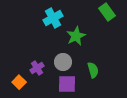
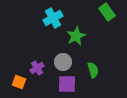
orange square: rotated 24 degrees counterclockwise
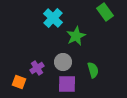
green rectangle: moved 2 px left
cyan cross: rotated 18 degrees counterclockwise
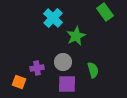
purple cross: rotated 24 degrees clockwise
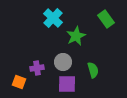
green rectangle: moved 1 px right, 7 px down
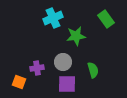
cyan cross: rotated 24 degrees clockwise
green star: rotated 18 degrees clockwise
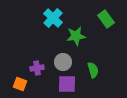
cyan cross: rotated 24 degrees counterclockwise
orange square: moved 1 px right, 2 px down
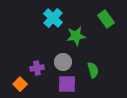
orange square: rotated 24 degrees clockwise
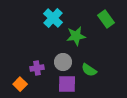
green semicircle: moved 4 px left; rotated 140 degrees clockwise
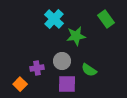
cyan cross: moved 1 px right, 1 px down
gray circle: moved 1 px left, 1 px up
